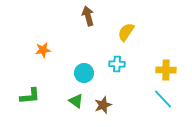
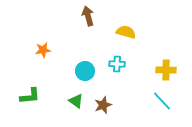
yellow semicircle: rotated 72 degrees clockwise
cyan circle: moved 1 px right, 2 px up
cyan line: moved 1 px left, 2 px down
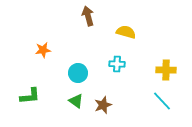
cyan circle: moved 7 px left, 2 px down
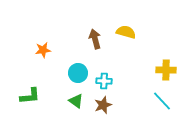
brown arrow: moved 7 px right, 23 px down
cyan cross: moved 13 px left, 17 px down
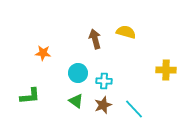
orange star: moved 3 px down; rotated 14 degrees clockwise
cyan line: moved 28 px left, 8 px down
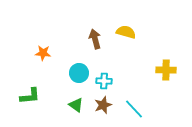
cyan circle: moved 1 px right
green triangle: moved 4 px down
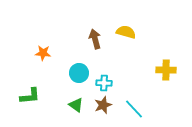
cyan cross: moved 2 px down
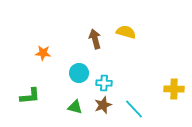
yellow cross: moved 8 px right, 19 px down
green triangle: moved 1 px left, 2 px down; rotated 21 degrees counterclockwise
